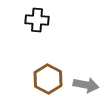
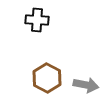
brown hexagon: moved 1 px left, 1 px up
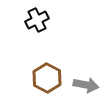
black cross: rotated 30 degrees counterclockwise
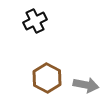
black cross: moved 2 px left, 1 px down
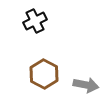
brown hexagon: moved 3 px left, 4 px up
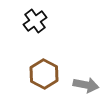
black cross: rotated 10 degrees counterclockwise
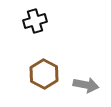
black cross: rotated 20 degrees clockwise
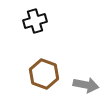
brown hexagon: rotated 8 degrees counterclockwise
